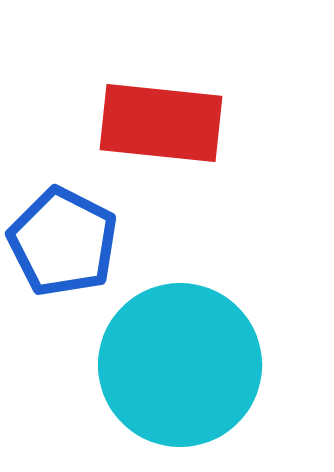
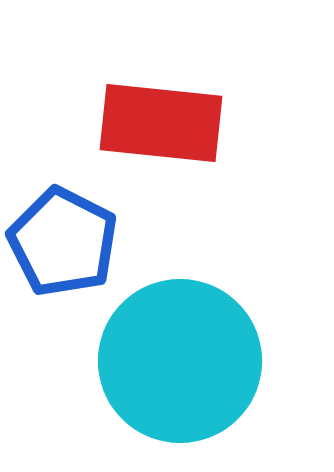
cyan circle: moved 4 px up
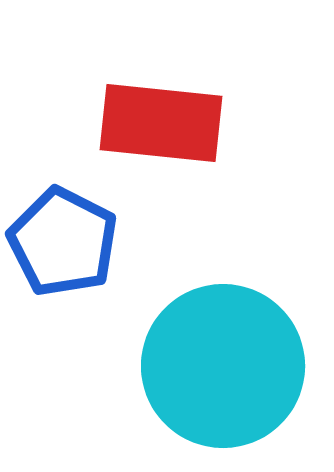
cyan circle: moved 43 px right, 5 px down
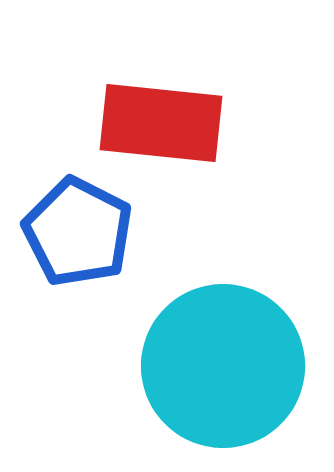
blue pentagon: moved 15 px right, 10 px up
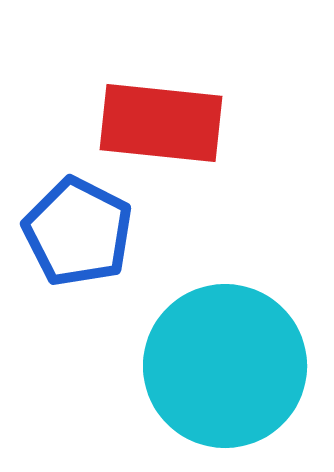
cyan circle: moved 2 px right
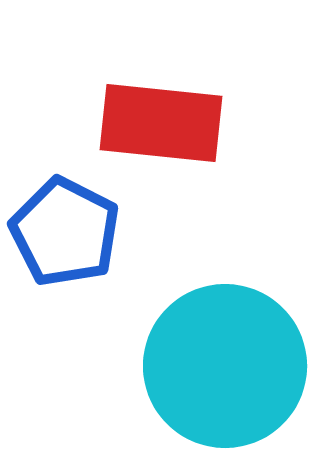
blue pentagon: moved 13 px left
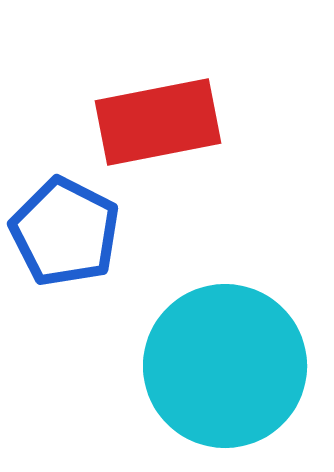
red rectangle: moved 3 px left, 1 px up; rotated 17 degrees counterclockwise
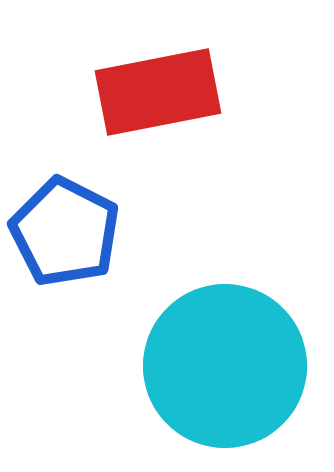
red rectangle: moved 30 px up
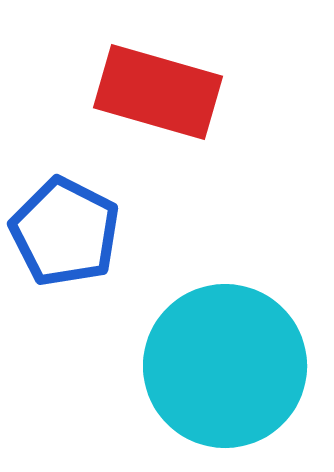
red rectangle: rotated 27 degrees clockwise
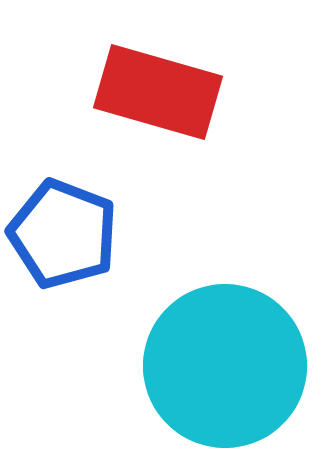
blue pentagon: moved 2 px left, 2 px down; rotated 6 degrees counterclockwise
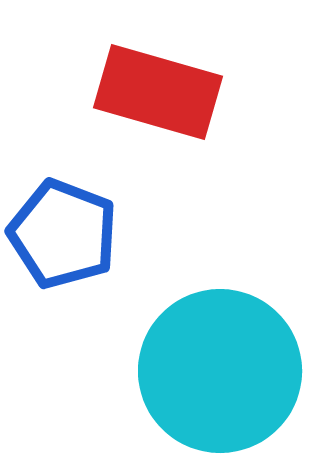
cyan circle: moved 5 px left, 5 px down
